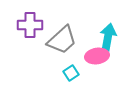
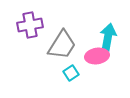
purple cross: rotated 10 degrees counterclockwise
gray trapezoid: moved 5 px down; rotated 16 degrees counterclockwise
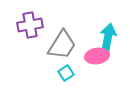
cyan square: moved 5 px left
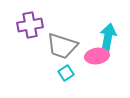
gray trapezoid: moved 1 px down; rotated 76 degrees clockwise
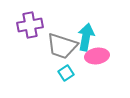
cyan arrow: moved 22 px left
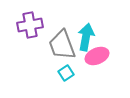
gray trapezoid: moved 1 px up; rotated 52 degrees clockwise
pink ellipse: rotated 15 degrees counterclockwise
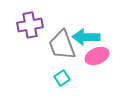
cyan arrow: rotated 100 degrees counterclockwise
cyan square: moved 4 px left, 5 px down
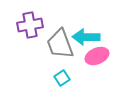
gray trapezoid: moved 2 px left, 1 px up
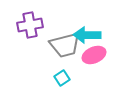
cyan arrow: moved 1 px right, 2 px up
gray trapezoid: moved 5 px right, 1 px down; rotated 84 degrees counterclockwise
pink ellipse: moved 3 px left, 1 px up
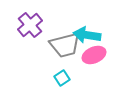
purple cross: rotated 30 degrees counterclockwise
cyan arrow: rotated 8 degrees clockwise
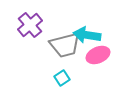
pink ellipse: moved 4 px right
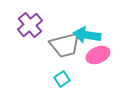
cyan square: moved 1 px down
